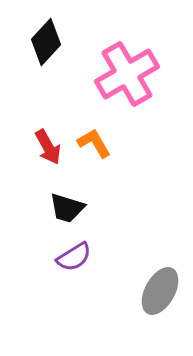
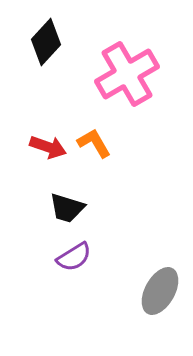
red arrow: rotated 42 degrees counterclockwise
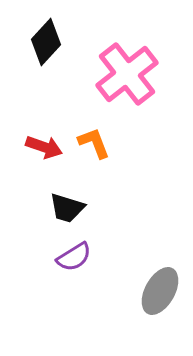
pink cross: rotated 8 degrees counterclockwise
orange L-shape: rotated 9 degrees clockwise
red arrow: moved 4 px left
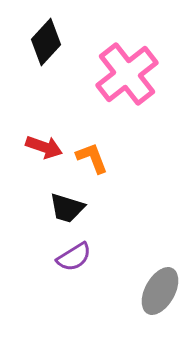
orange L-shape: moved 2 px left, 15 px down
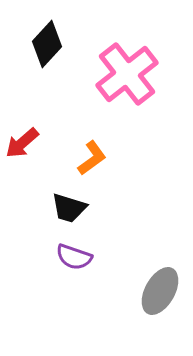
black diamond: moved 1 px right, 2 px down
red arrow: moved 22 px left, 4 px up; rotated 120 degrees clockwise
orange L-shape: rotated 75 degrees clockwise
black trapezoid: moved 2 px right
purple semicircle: rotated 51 degrees clockwise
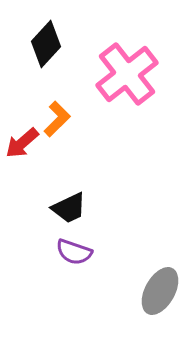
black diamond: moved 1 px left
orange L-shape: moved 35 px left, 39 px up; rotated 9 degrees counterclockwise
black trapezoid: rotated 42 degrees counterclockwise
purple semicircle: moved 5 px up
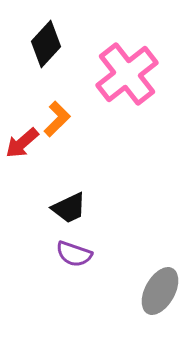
purple semicircle: moved 2 px down
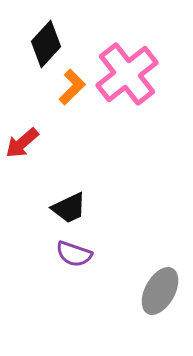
orange L-shape: moved 15 px right, 32 px up
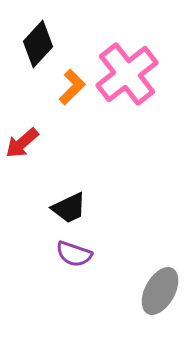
black diamond: moved 8 px left
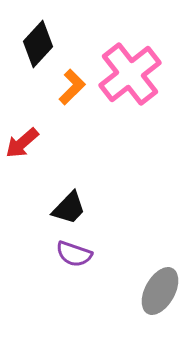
pink cross: moved 3 px right
black trapezoid: rotated 21 degrees counterclockwise
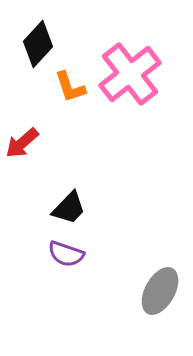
orange L-shape: moved 2 px left; rotated 117 degrees clockwise
purple semicircle: moved 8 px left
